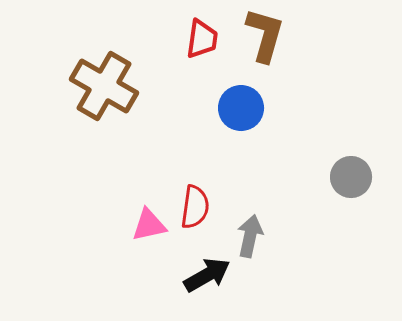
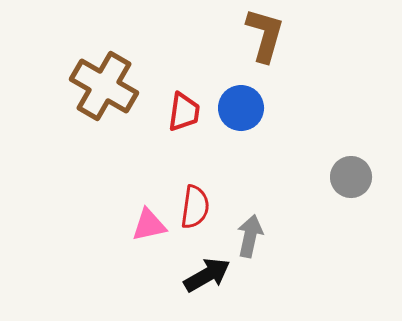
red trapezoid: moved 18 px left, 73 px down
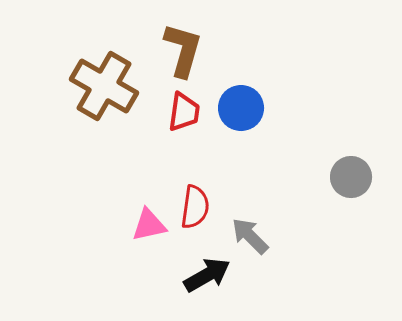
brown L-shape: moved 82 px left, 15 px down
gray arrow: rotated 57 degrees counterclockwise
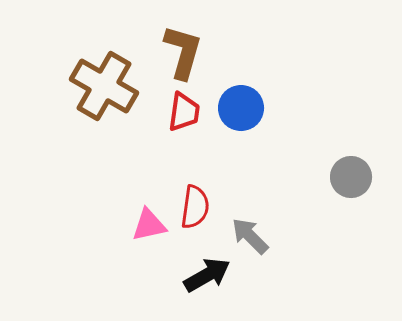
brown L-shape: moved 2 px down
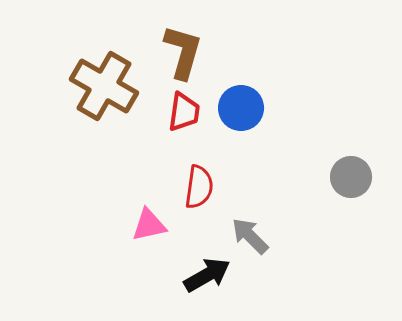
red semicircle: moved 4 px right, 20 px up
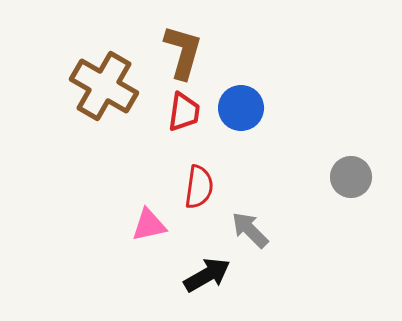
gray arrow: moved 6 px up
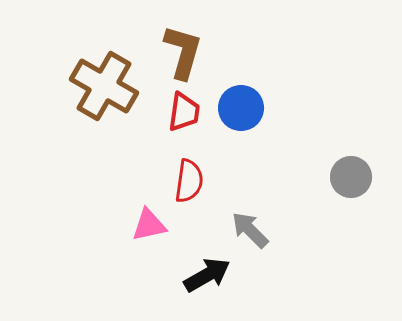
red semicircle: moved 10 px left, 6 px up
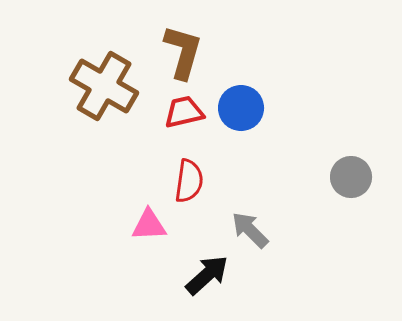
red trapezoid: rotated 111 degrees counterclockwise
pink triangle: rotated 9 degrees clockwise
black arrow: rotated 12 degrees counterclockwise
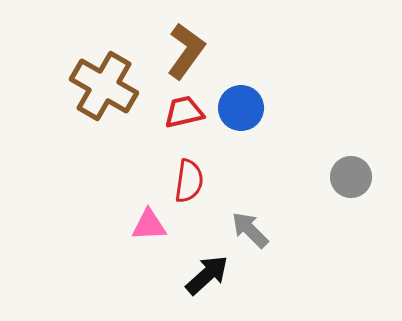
brown L-shape: moved 3 px right, 1 px up; rotated 20 degrees clockwise
